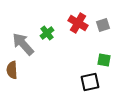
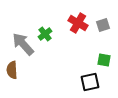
green cross: moved 2 px left, 1 px down
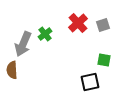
red cross: rotated 18 degrees clockwise
gray arrow: rotated 115 degrees counterclockwise
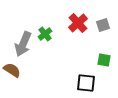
brown semicircle: rotated 126 degrees clockwise
black square: moved 4 px left, 1 px down; rotated 18 degrees clockwise
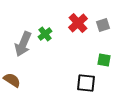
brown semicircle: moved 10 px down
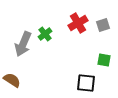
red cross: rotated 12 degrees clockwise
